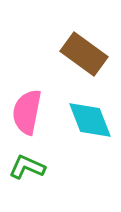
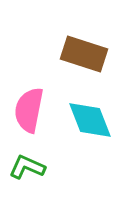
brown rectangle: rotated 18 degrees counterclockwise
pink semicircle: moved 2 px right, 2 px up
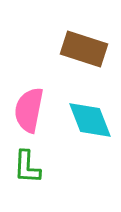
brown rectangle: moved 5 px up
green L-shape: rotated 111 degrees counterclockwise
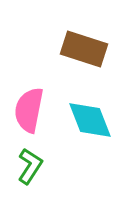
green L-shape: moved 3 px right, 1 px up; rotated 150 degrees counterclockwise
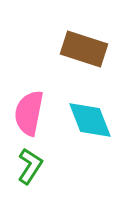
pink semicircle: moved 3 px down
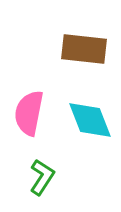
brown rectangle: rotated 12 degrees counterclockwise
green L-shape: moved 12 px right, 11 px down
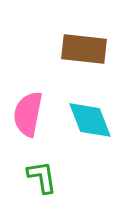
pink semicircle: moved 1 px left, 1 px down
green L-shape: rotated 42 degrees counterclockwise
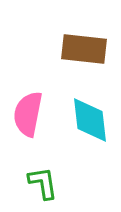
cyan diamond: rotated 15 degrees clockwise
green L-shape: moved 1 px right, 6 px down
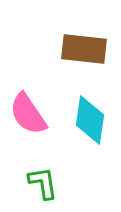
pink semicircle: rotated 45 degrees counterclockwise
cyan diamond: rotated 15 degrees clockwise
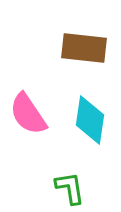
brown rectangle: moved 1 px up
green L-shape: moved 27 px right, 5 px down
